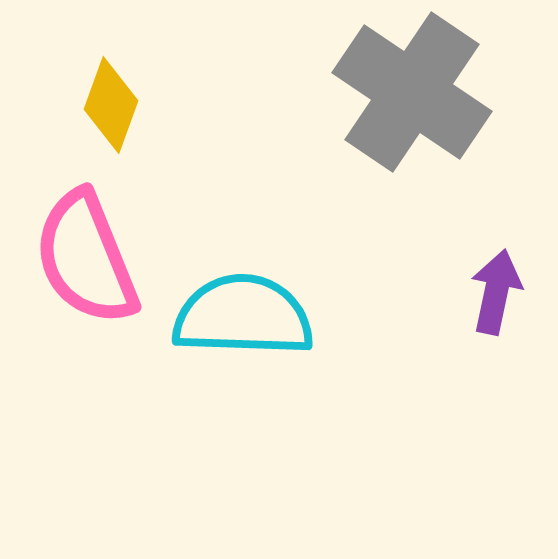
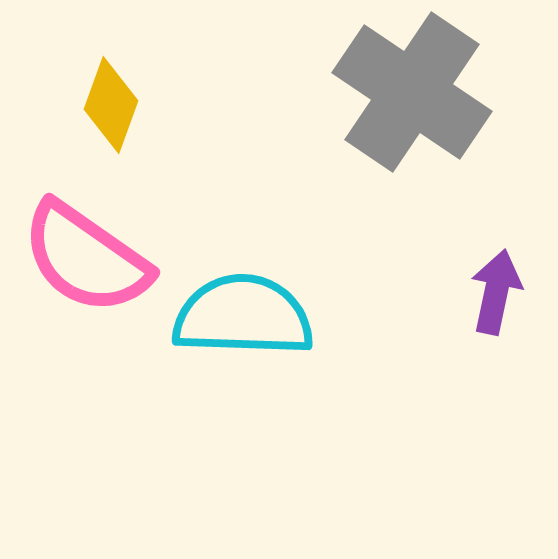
pink semicircle: rotated 33 degrees counterclockwise
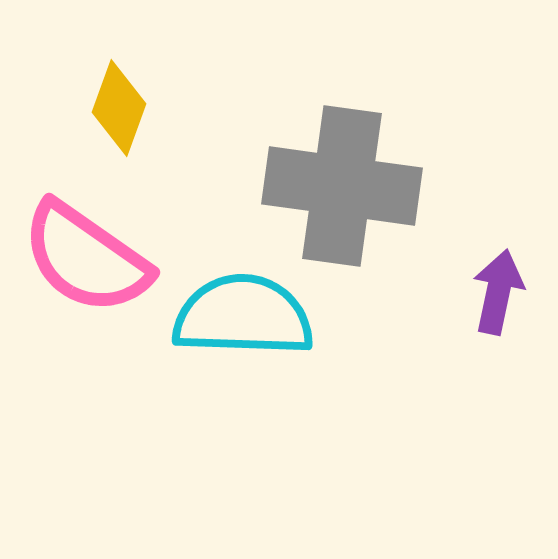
gray cross: moved 70 px left, 94 px down; rotated 26 degrees counterclockwise
yellow diamond: moved 8 px right, 3 px down
purple arrow: moved 2 px right
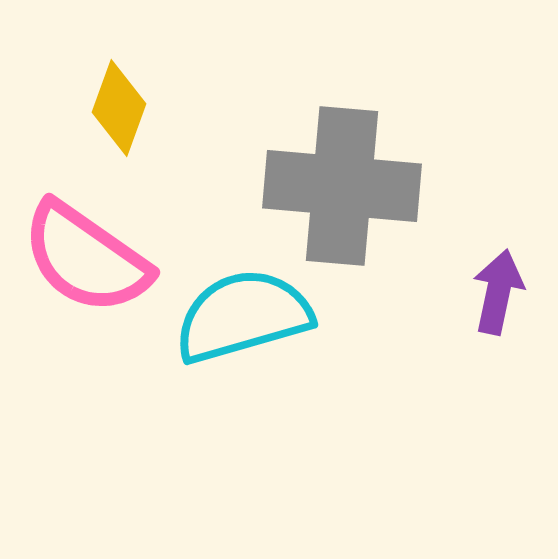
gray cross: rotated 3 degrees counterclockwise
cyan semicircle: rotated 18 degrees counterclockwise
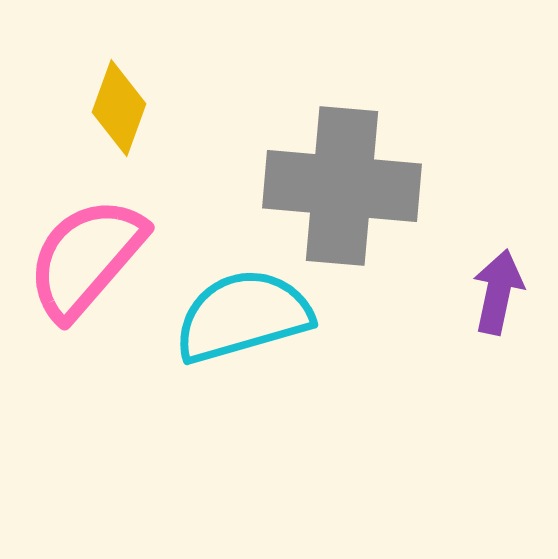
pink semicircle: rotated 96 degrees clockwise
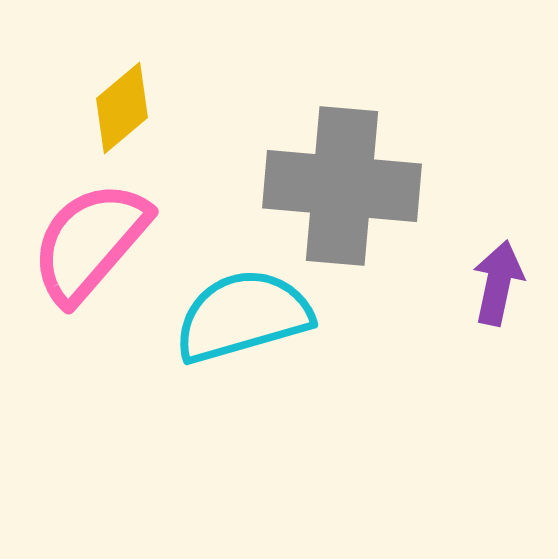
yellow diamond: moved 3 px right; rotated 30 degrees clockwise
pink semicircle: moved 4 px right, 16 px up
purple arrow: moved 9 px up
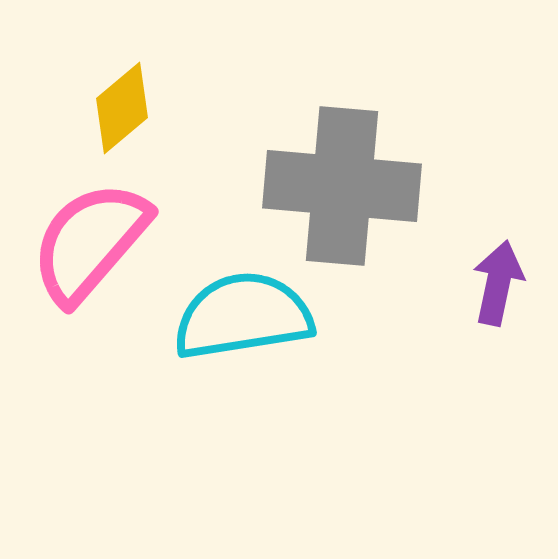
cyan semicircle: rotated 7 degrees clockwise
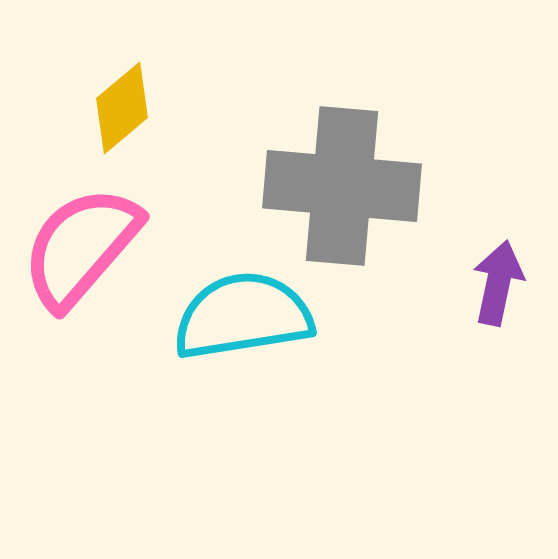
pink semicircle: moved 9 px left, 5 px down
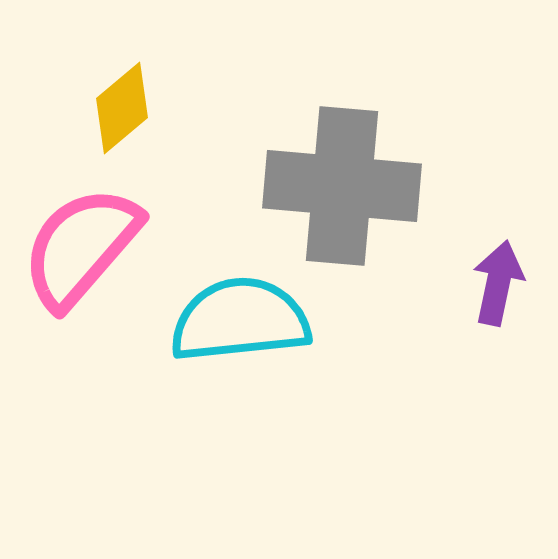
cyan semicircle: moved 3 px left, 4 px down; rotated 3 degrees clockwise
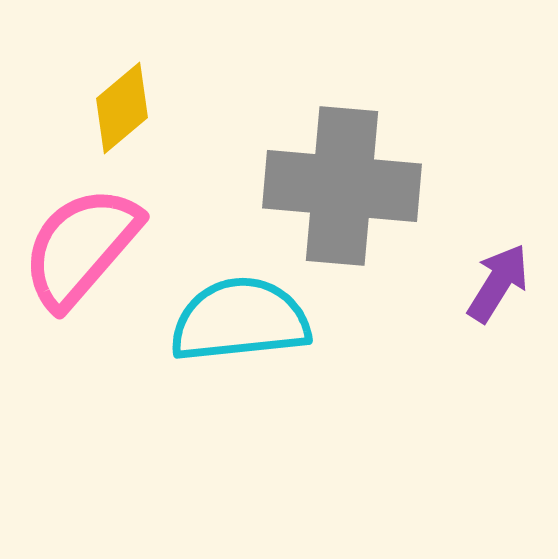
purple arrow: rotated 20 degrees clockwise
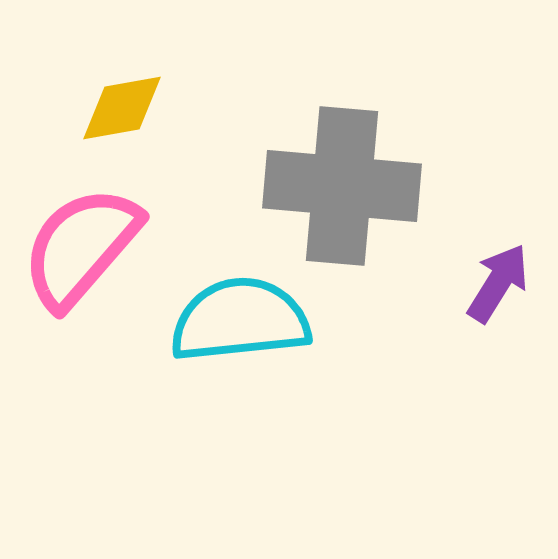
yellow diamond: rotated 30 degrees clockwise
